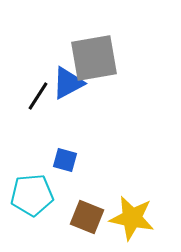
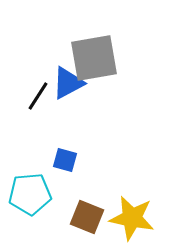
cyan pentagon: moved 2 px left, 1 px up
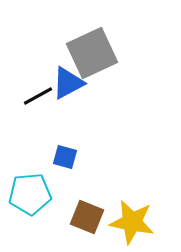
gray square: moved 2 px left, 5 px up; rotated 15 degrees counterclockwise
black line: rotated 28 degrees clockwise
blue square: moved 3 px up
yellow star: moved 4 px down
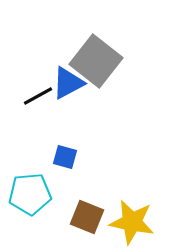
gray square: moved 4 px right, 8 px down; rotated 27 degrees counterclockwise
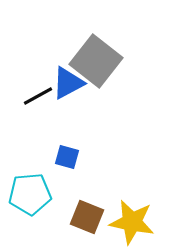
blue square: moved 2 px right
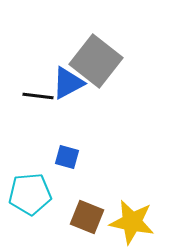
black line: rotated 36 degrees clockwise
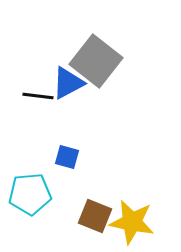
brown square: moved 8 px right, 1 px up
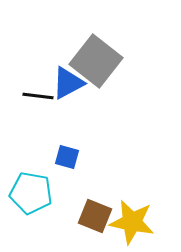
cyan pentagon: moved 1 px right, 1 px up; rotated 15 degrees clockwise
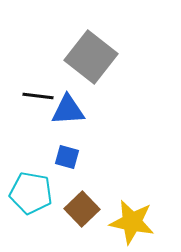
gray square: moved 5 px left, 4 px up
blue triangle: moved 27 px down; rotated 24 degrees clockwise
brown square: moved 13 px left, 7 px up; rotated 24 degrees clockwise
